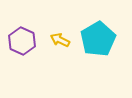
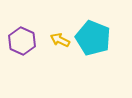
cyan pentagon: moved 5 px left, 1 px up; rotated 20 degrees counterclockwise
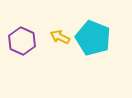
yellow arrow: moved 3 px up
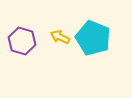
purple hexagon: rotated 8 degrees counterclockwise
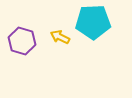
cyan pentagon: moved 16 px up; rotated 24 degrees counterclockwise
